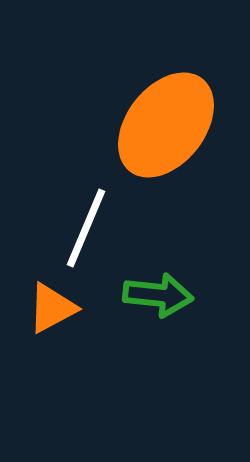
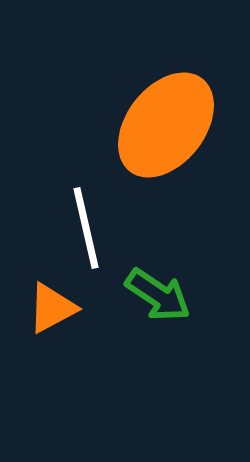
white line: rotated 36 degrees counterclockwise
green arrow: rotated 28 degrees clockwise
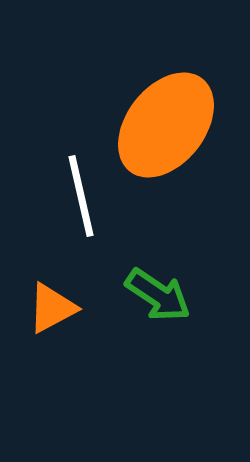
white line: moved 5 px left, 32 px up
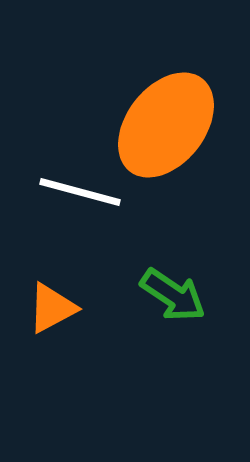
white line: moved 1 px left, 4 px up; rotated 62 degrees counterclockwise
green arrow: moved 15 px right
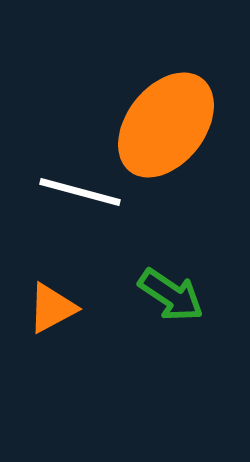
green arrow: moved 2 px left
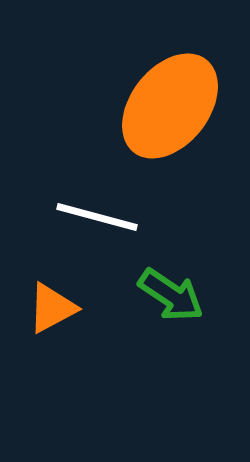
orange ellipse: moved 4 px right, 19 px up
white line: moved 17 px right, 25 px down
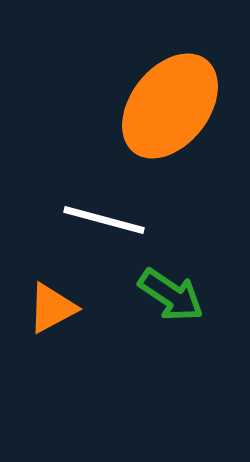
white line: moved 7 px right, 3 px down
